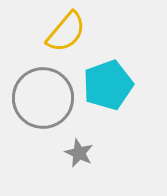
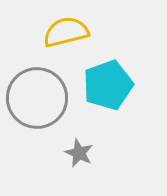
yellow semicircle: rotated 144 degrees counterclockwise
gray circle: moved 6 px left
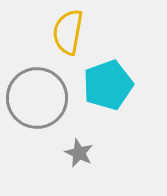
yellow semicircle: moved 2 px right; rotated 66 degrees counterclockwise
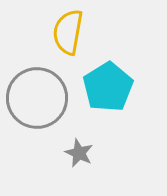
cyan pentagon: moved 2 px down; rotated 12 degrees counterclockwise
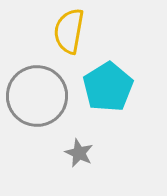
yellow semicircle: moved 1 px right, 1 px up
gray circle: moved 2 px up
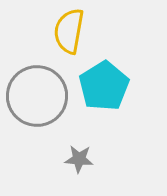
cyan pentagon: moved 4 px left, 1 px up
gray star: moved 6 px down; rotated 20 degrees counterclockwise
